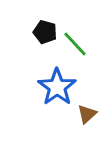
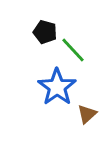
green line: moved 2 px left, 6 px down
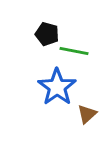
black pentagon: moved 2 px right, 2 px down
green line: moved 1 px right, 1 px down; rotated 36 degrees counterclockwise
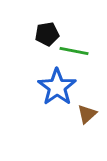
black pentagon: rotated 25 degrees counterclockwise
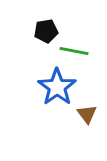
black pentagon: moved 1 px left, 3 px up
brown triangle: rotated 25 degrees counterclockwise
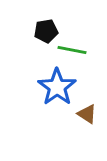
green line: moved 2 px left, 1 px up
brown triangle: rotated 20 degrees counterclockwise
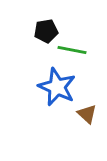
blue star: rotated 12 degrees counterclockwise
brown triangle: rotated 10 degrees clockwise
